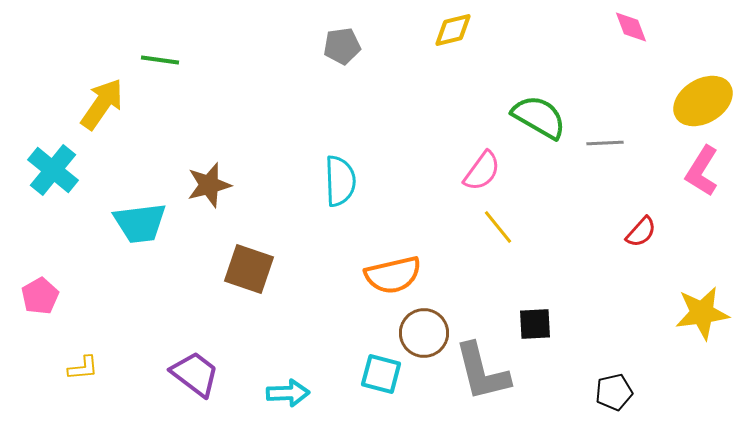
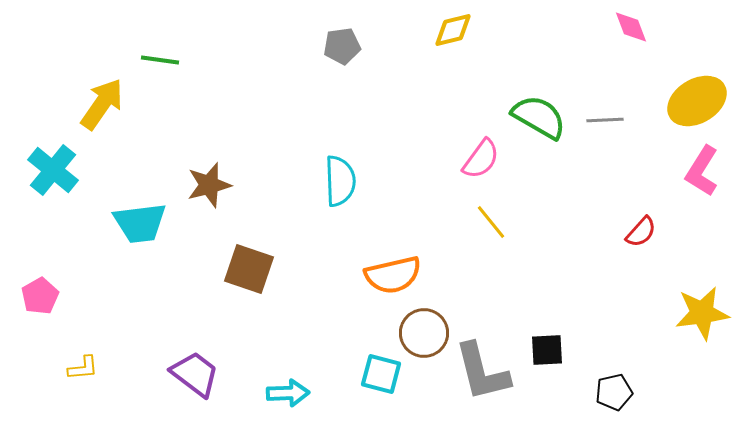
yellow ellipse: moved 6 px left
gray line: moved 23 px up
pink semicircle: moved 1 px left, 12 px up
yellow line: moved 7 px left, 5 px up
black square: moved 12 px right, 26 px down
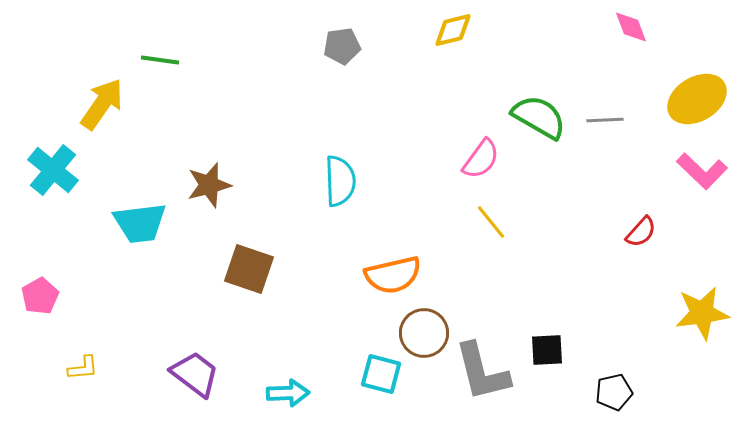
yellow ellipse: moved 2 px up
pink L-shape: rotated 78 degrees counterclockwise
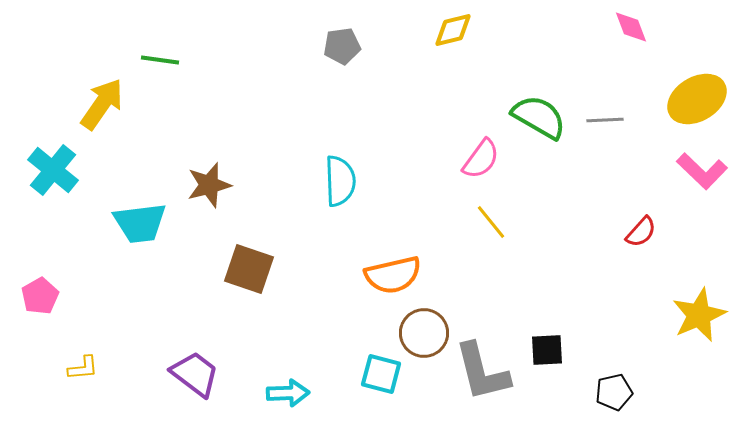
yellow star: moved 3 px left, 2 px down; rotated 16 degrees counterclockwise
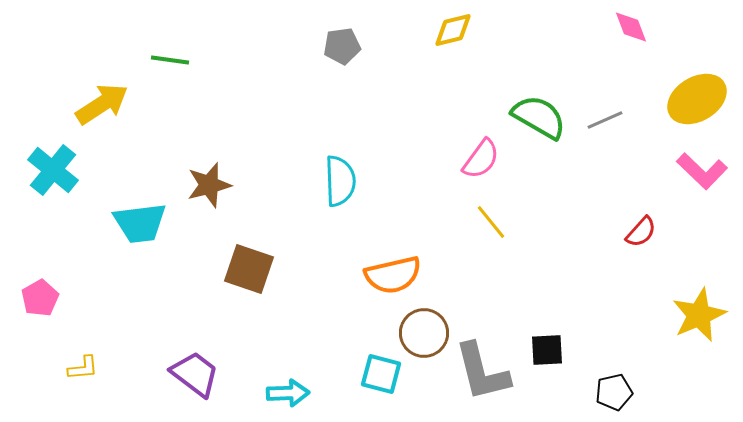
green line: moved 10 px right
yellow arrow: rotated 22 degrees clockwise
gray line: rotated 21 degrees counterclockwise
pink pentagon: moved 2 px down
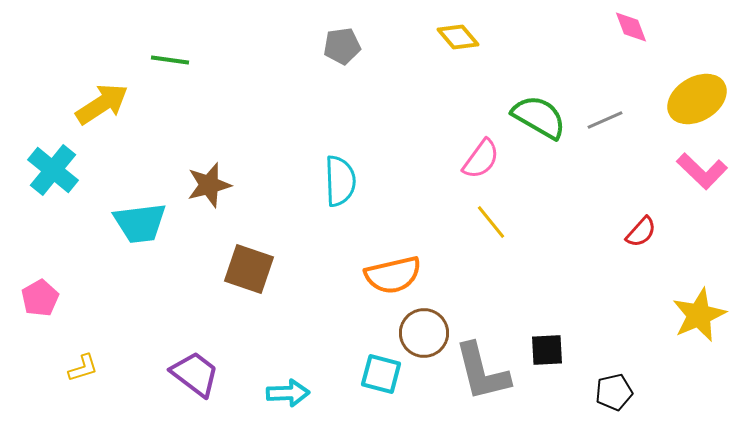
yellow diamond: moved 5 px right, 7 px down; rotated 63 degrees clockwise
yellow L-shape: rotated 12 degrees counterclockwise
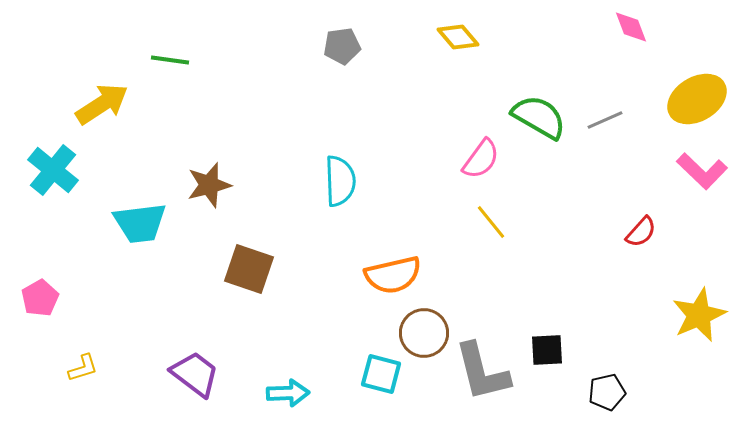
black pentagon: moved 7 px left
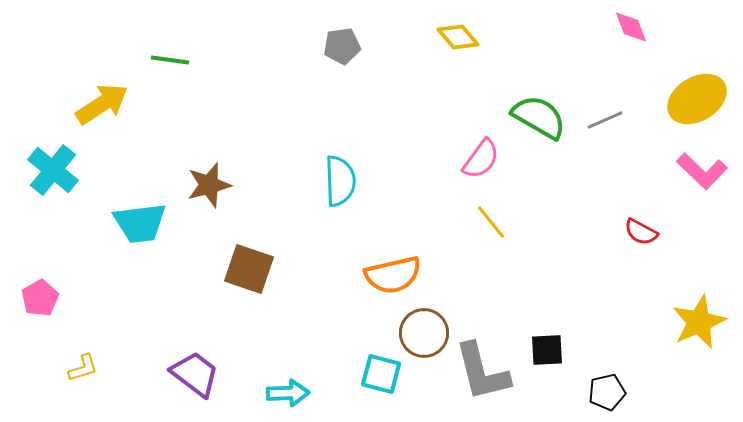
red semicircle: rotated 76 degrees clockwise
yellow star: moved 7 px down
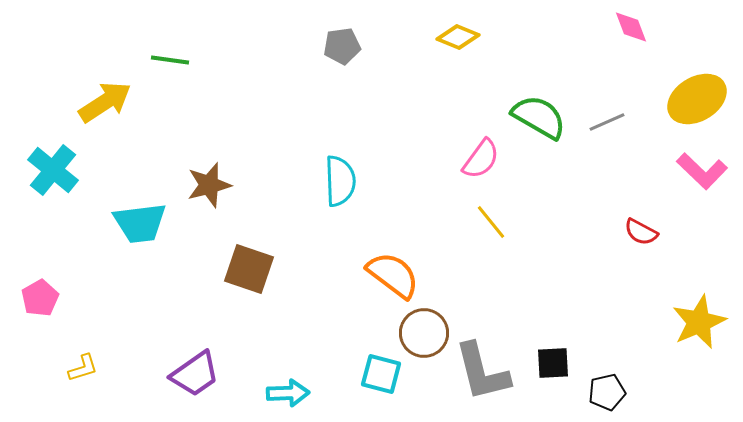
yellow diamond: rotated 27 degrees counterclockwise
yellow arrow: moved 3 px right, 2 px up
gray line: moved 2 px right, 2 px down
orange semicircle: rotated 130 degrees counterclockwise
black square: moved 6 px right, 13 px down
purple trapezoid: rotated 108 degrees clockwise
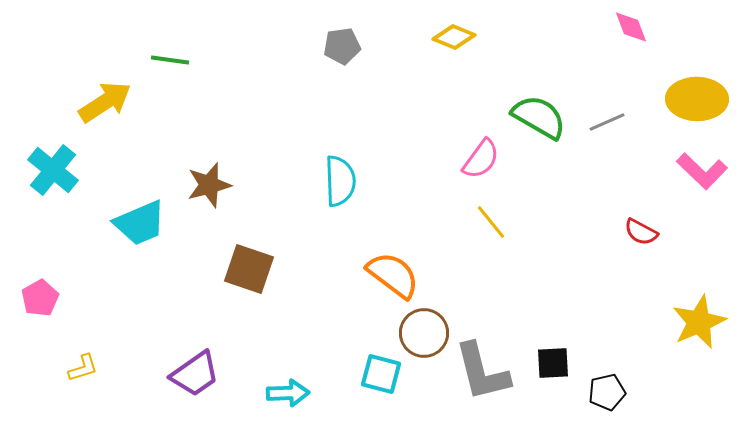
yellow diamond: moved 4 px left
yellow ellipse: rotated 32 degrees clockwise
cyan trapezoid: rotated 16 degrees counterclockwise
